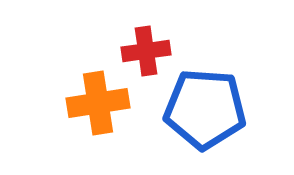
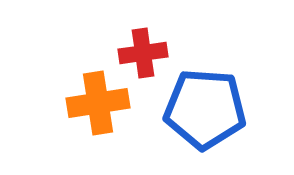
red cross: moved 3 px left, 2 px down
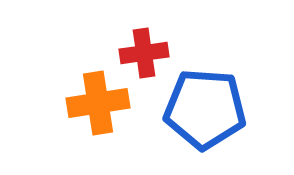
red cross: moved 1 px right
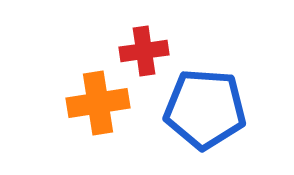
red cross: moved 2 px up
